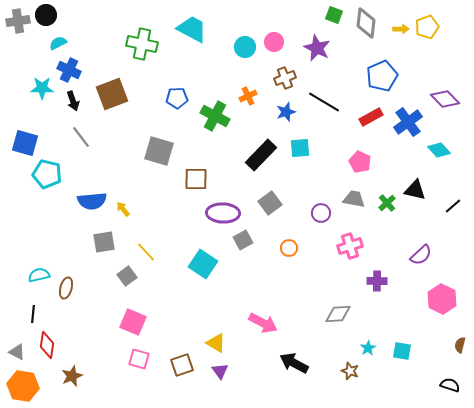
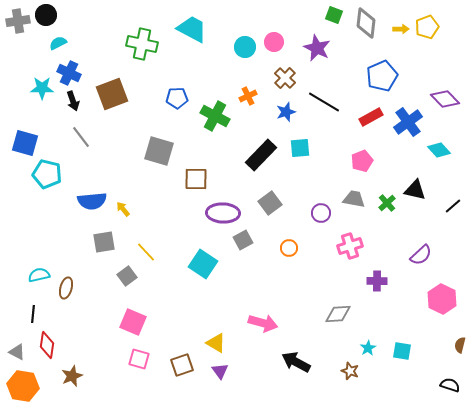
blue cross at (69, 70): moved 3 px down
brown cross at (285, 78): rotated 25 degrees counterclockwise
pink pentagon at (360, 162): moved 2 px right, 1 px up; rotated 25 degrees clockwise
pink arrow at (263, 323): rotated 12 degrees counterclockwise
black arrow at (294, 363): moved 2 px right, 1 px up
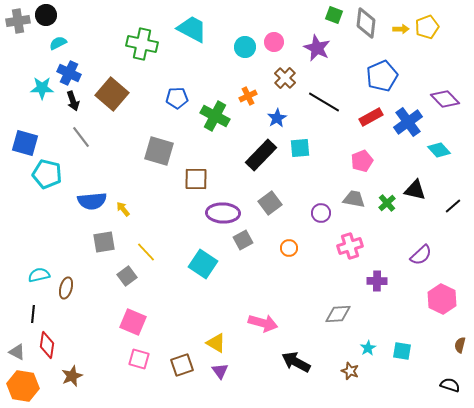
brown square at (112, 94): rotated 28 degrees counterclockwise
blue star at (286, 112): moved 9 px left, 6 px down; rotated 12 degrees counterclockwise
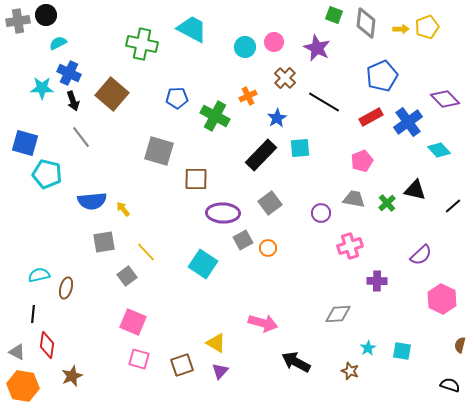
orange circle at (289, 248): moved 21 px left
purple triangle at (220, 371): rotated 18 degrees clockwise
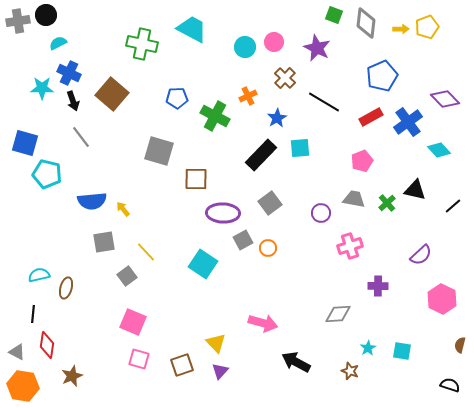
purple cross at (377, 281): moved 1 px right, 5 px down
yellow triangle at (216, 343): rotated 15 degrees clockwise
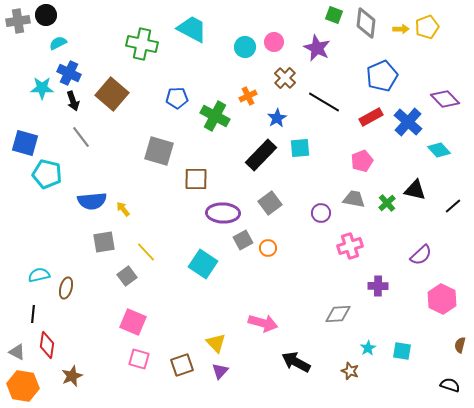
blue cross at (408, 122): rotated 12 degrees counterclockwise
